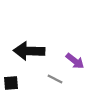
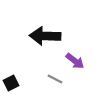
black arrow: moved 16 px right, 15 px up
black square: rotated 21 degrees counterclockwise
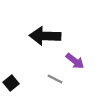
black square: rotated 14 degrees counterclockwise
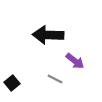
black arrow: moved 3 px right, 1 px up
black square: moved 1 px right
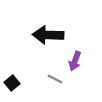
purple arrow: rotated 72 degrees clockwise
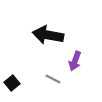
black arrow: rotated 8 degrees clockwise
gray line: moved 2 px left
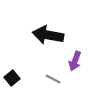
black square: moved 5 px up
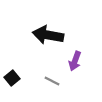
gray line: moved 1 px left, 2 px down
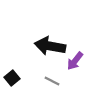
black arrow: moved 2 px right, 11 px down
purple arrow: rotated 18 degrees clockwise
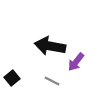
purple arrow: moved 1 px right, 1 px down
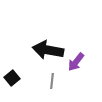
black arrow: moved 2 px left, 4 px down
gray line: rotated 70 degrees clockwise
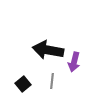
purple arrow: moved 2 px left; rotated 24 degrees counterclockwise
black square: moved 11 px right, 6 px down
